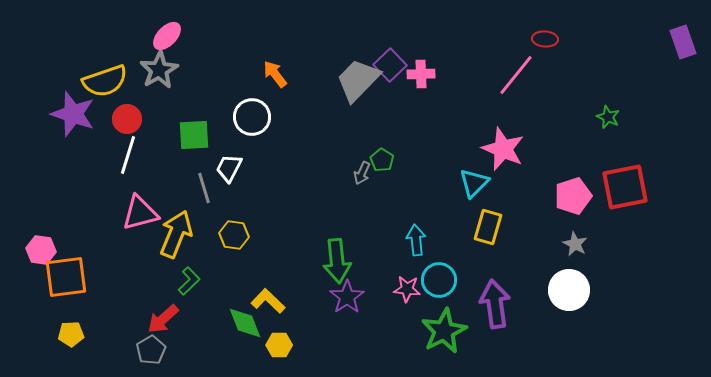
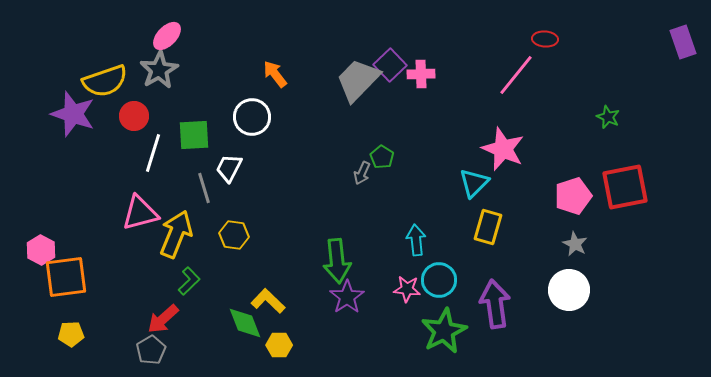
red circle at (127, 119): moved 7 px right, 3 px up
white line at (128, 155): moved 25 px right, 2 px up
green pentagon at (382, 160): moved 3 px up
pink hexagon at (41, 250): rotated 20 degrees clockwise
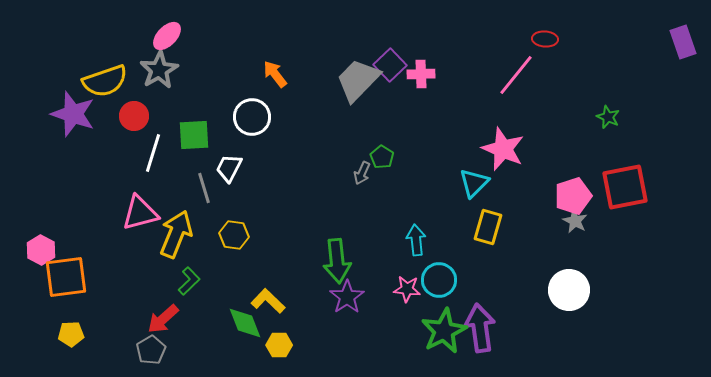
gray star at (575, 244): moved 23 px up
purple arrow at (495, 304): moved 15 px left, 24 px down
